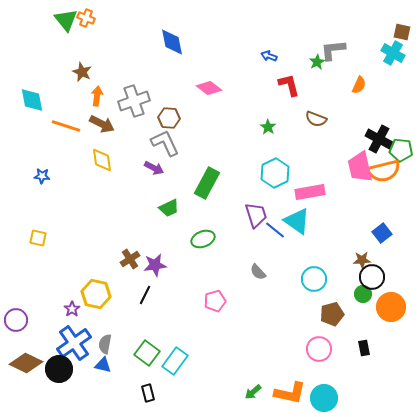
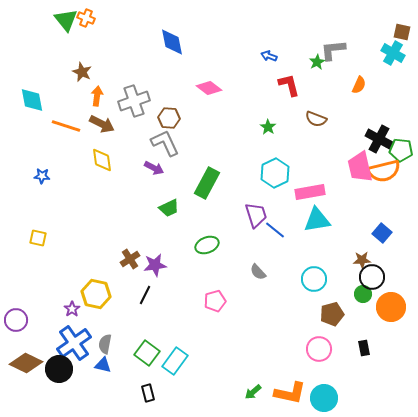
cyan triangle at (297, 221): moved 20 px right, 1 px up; rotated 44 degrees counterclockwise
blue square at (382, 233): rotated 12 degrees counterclockwise
green ellipse at (203, 239): moved 4 px right, 6 px down
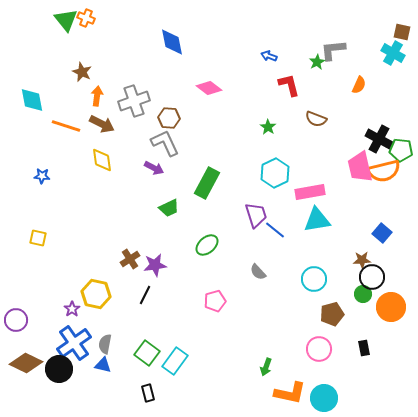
green ellipse at (207, 245): rotated 20 degrees counterclockwise
green arrow at (253, 392): moved 13 px right, 25 px up; rotated 30 degrees counterclockwise
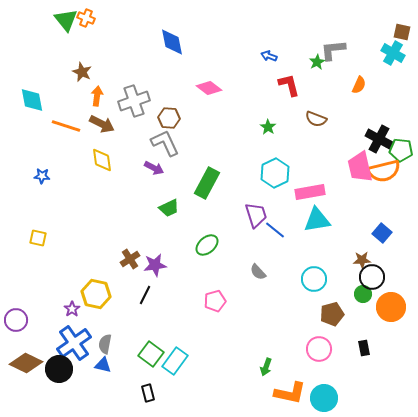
green square at (147, 353): moved 4 px right, 1 px down
